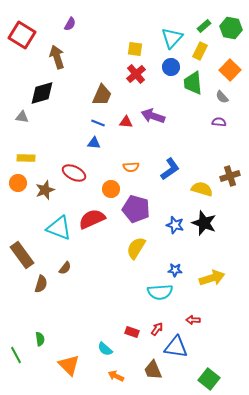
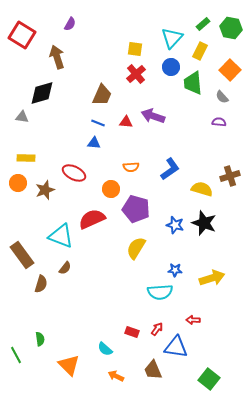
green rectangle at (204, 26): moved 1 px left, 2 px up
cyan triangle at (59, 228): moved 2 px right, 8 px down
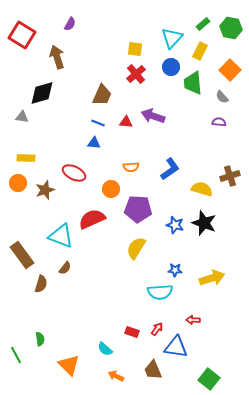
purple pentagon at (136, 209): moved 2 px right; rotated 12 degrees counterclockwise
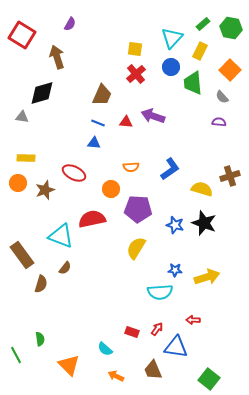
red semicircle at (92, 219): rotated 12 degrees clockwise
yellow arrow at (212, 278): moved 5 px left, 1 px up
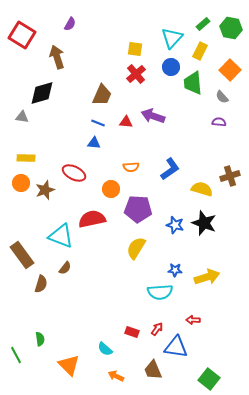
orange circle at (18, 183): moved 3 px right
